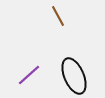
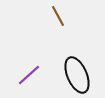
black ellipse: moved 3 px right, 1 px up
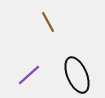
brown line: moved 10 px left, 6 px down
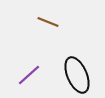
brown line: rotated 40 degrees counterclockwise
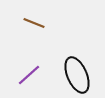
brown line: moved 14 px left, 1 px down
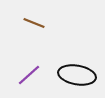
black ellipse: rotated 57 degrees counterclockwise
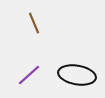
brown line: rotated 45 degrees clockwise
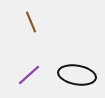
brown line: moved 3 px left, 1 px up
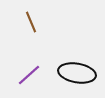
black ellipse: moved 2 px up
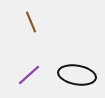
black ellipse: moved 2 px down
